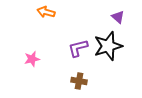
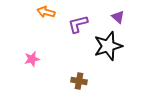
purple L-shape: moved 24 px up
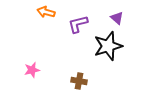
purple triangle: moved 1 px left, 1 px down
pink star: moved 11 px down
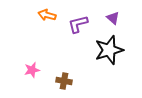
orange arrow: moved 1 px right, 3 px down
purple triangle: moved 4 px left
black star: moved 1 px right, 4 px down
brown cross: moved 15 px left
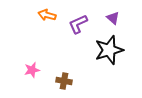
purple L-shape: rotated 10 degrees counterclockwise
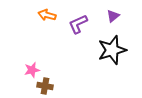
purple triangle: moved 2 px up; rotated 40 degrees clockwise
black star: moved 3 px right
brown cross: moved 19 px left, 5 px down
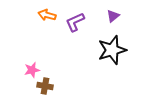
purple L-shape: moved 3 px left, 2 px up
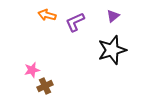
brown cross: rotated 35 degrees counterclockwise
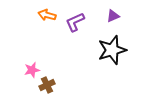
purple triangle: rotated 16 degrees clockwise
brown cross: moved 2 px right, 1 px up
